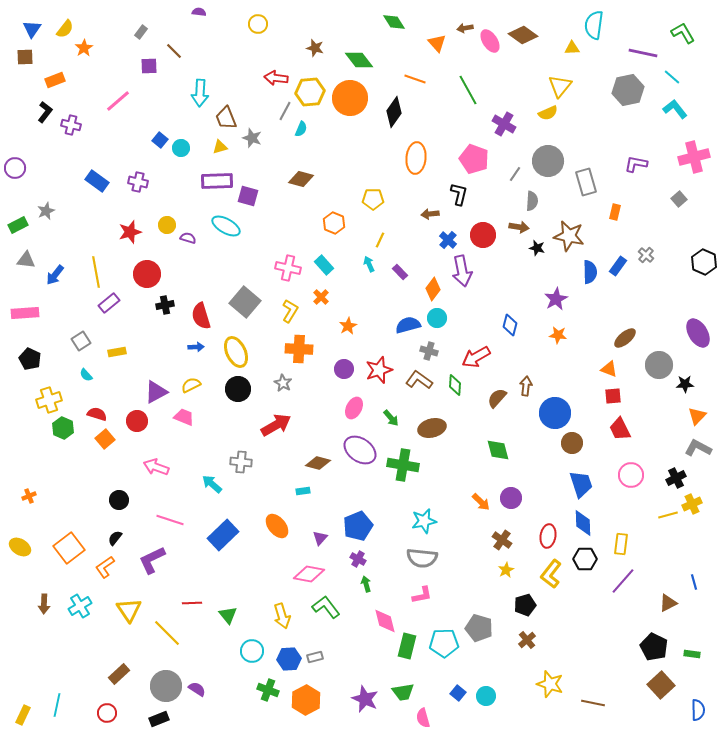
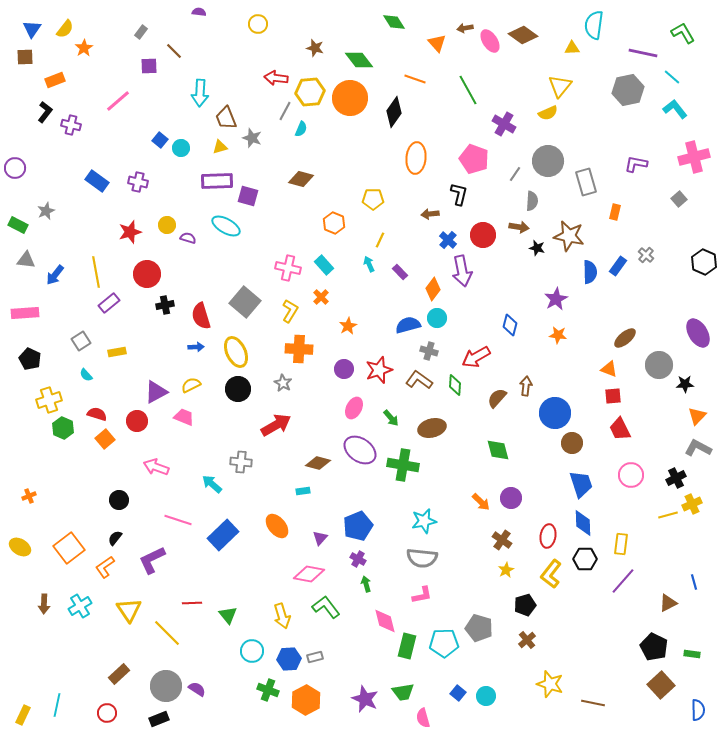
green rectangle at (18, 225): rotated 54 degrees clockwise
pink line at (170, 520): moved 8 px right
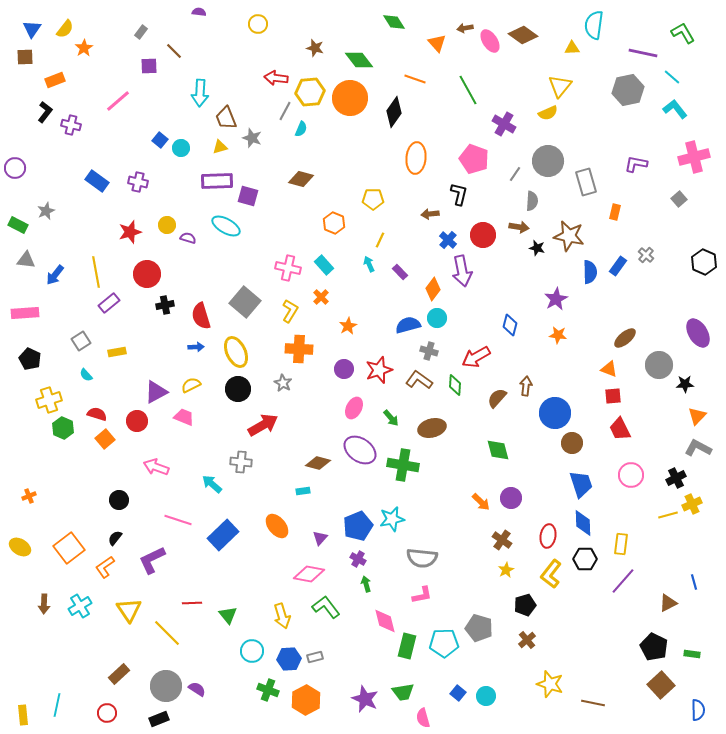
red arrow at (276, 425): moved 13 px left
cyan star at (424, 521): moved 32 px left, 2 px up
yellow rectangle at (23, 715): rotated 30 degrees counterclockwise
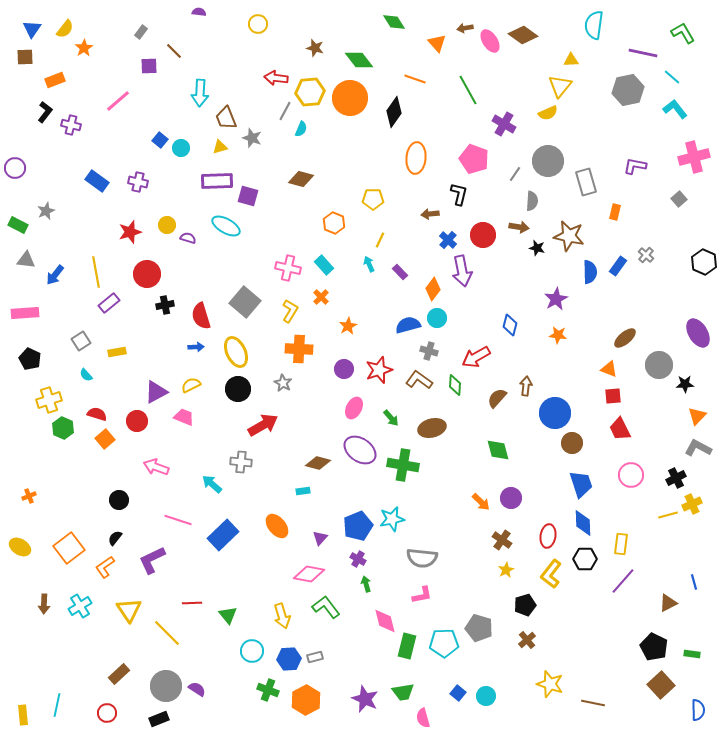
yellow triangle at (572, 48): moved 1 px left, 12 px down
purple L-shape at (636, 164): moved 1 px left, 2 px down
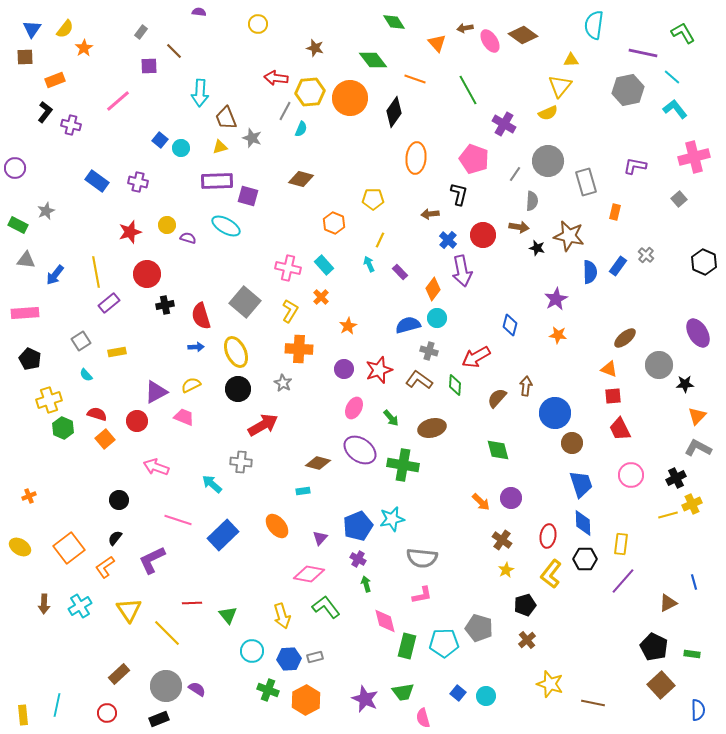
green diamond at (359, 60): moved 14 px right
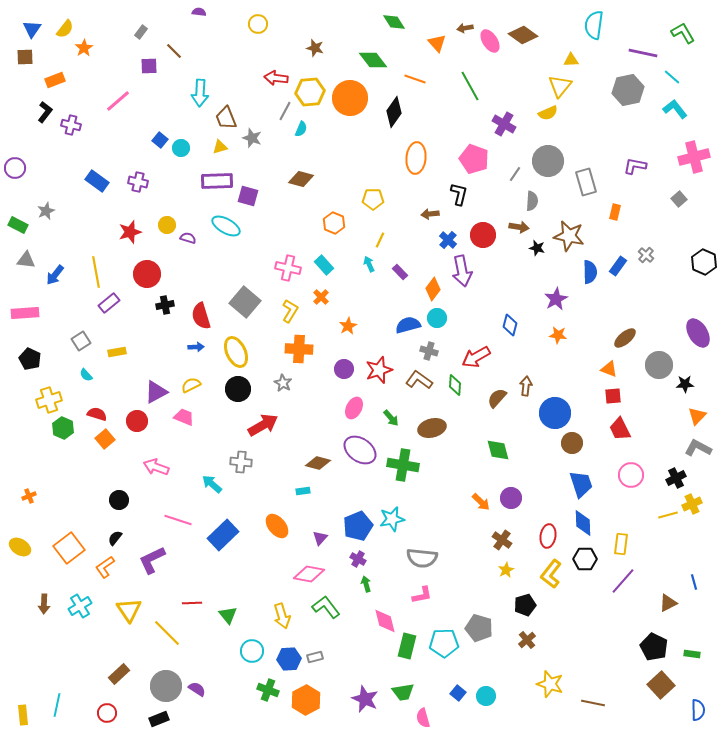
green line at (468, 90): moved 2 px right, 4 px up
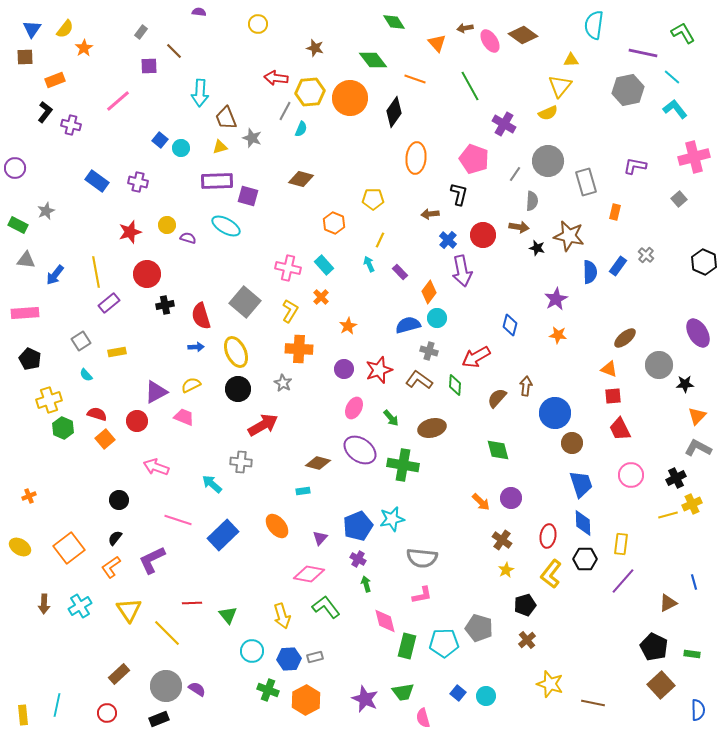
orange diamond at (433, 289): moved 4 px left, 3 px down
orange L-shape at (105, 567): moved 6 px right
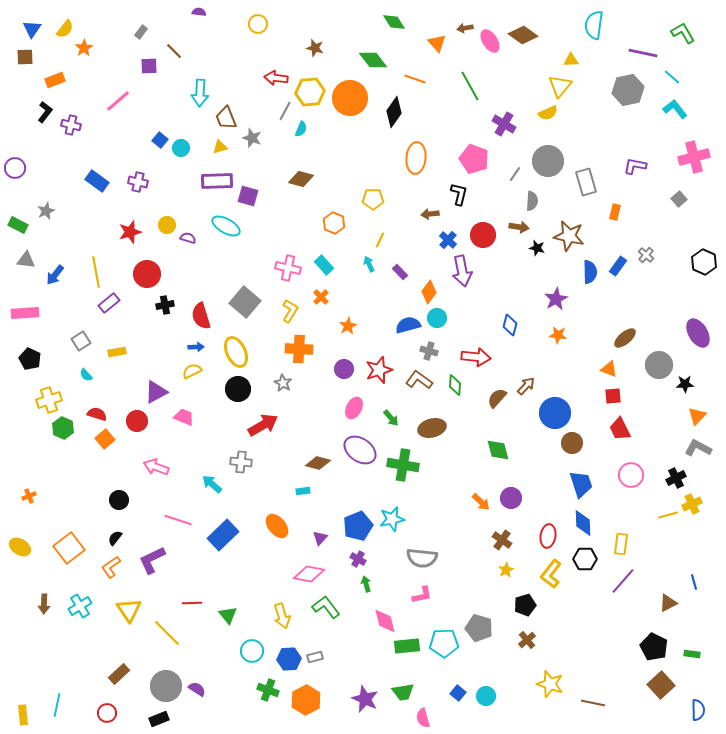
red arrow at (476, 357): rotated 144 degrees counterclockwise
yellow semicircle at (191, 385): moved 1 px right, 14 px up
brown arrow at (526, 386): rotated 36 degrees clockwise
green rectangle at (407, 646): rotated 70 degrees clockwise
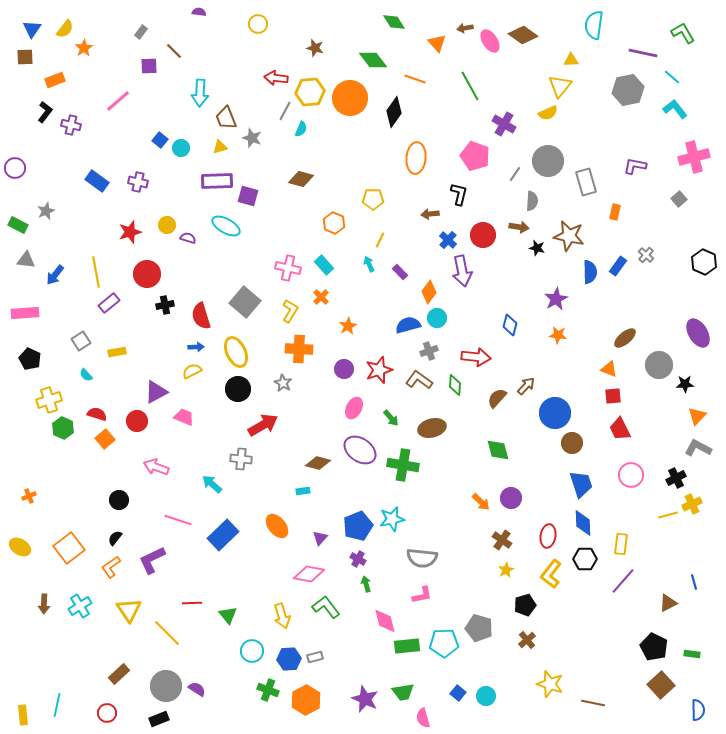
pink pentagon at (474, 159): moved 1 px right, 3 px up
gray cross at (429, 351): rotated 36 degrees counterclockwise
gray cross at (241, 462): moved 3 px up
